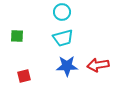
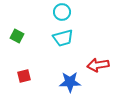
green square: rotated 24 degrees clockwise
blue star: moved 3 px right, 16 px down
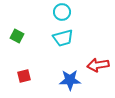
blue star: moved 2 px up
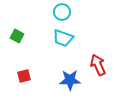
cyan trapezoid: rotated 35 degrees clockwise
red arrow: rotated 75 degrees clockwise
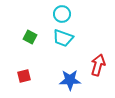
cyan circle: moved 2 px down
green square: moved 13 px right, 1 px down
red arrow: rotated 40 degrees clockwise
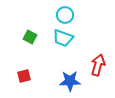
cyan circle: moved 3 px right, 1 px down
blue star: moved 1 px down
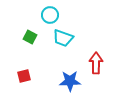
cyan circle: moved 15 px left
red arrow: moved 2 px left, 2 px up; rotated 15 degrees counterclockwise
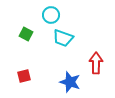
cyan circle: moved 1 px right
green square: moved 4 px left, 3 px up
blue star: moved 1 px down; rotated 20 degrees clockwise
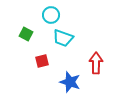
red square: moved 18 px right, 15 px up
